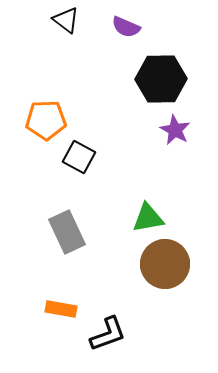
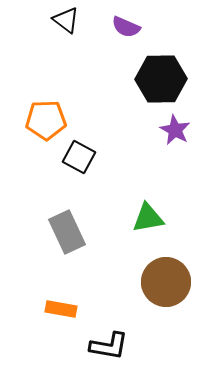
brown circle: moved 1 px right, 18 px down
black L-shape: moved 1 px right, 12 px down; rotated 30 degrees clockwise
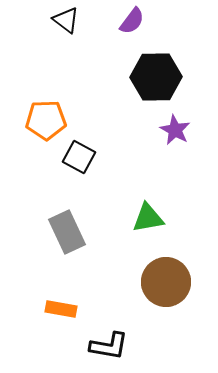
purple semicircle: moved 6 px right, 6 px up; rotated 76 degrees counterclockwise
black hexagon: moved 5 px left, 2 px up
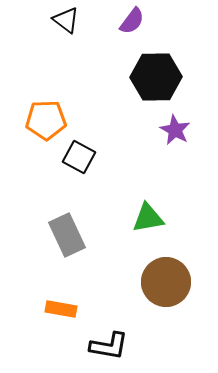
gray rectangle: moved 3 px down
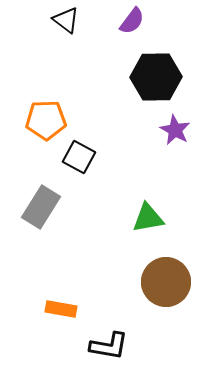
gray rectangle: moved 26 px left, 28 px up; rotated 57 degrees clockwise
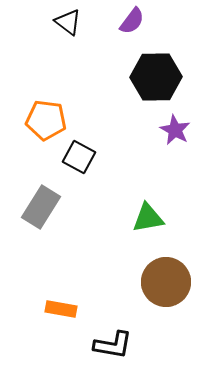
black triangle: moved 2 px right, 2 px down
orange pentagon: rotated 9 degrees clockwise
black L-shape: moved 4 px right, 1 px up
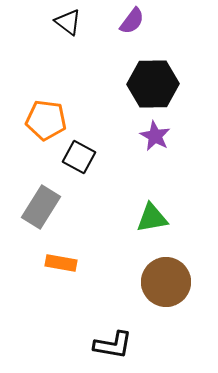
black hexagon: moved 3 px left, 7 px down
purple star: moved 20 px left, 6 px down
green triangle: moved 4 px right
orange rectangle: moved 46 px up
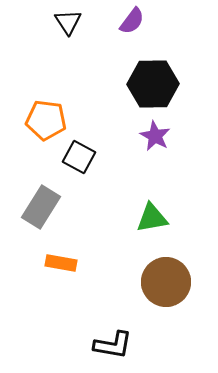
black triangle: rotated 20 degrees clockwise
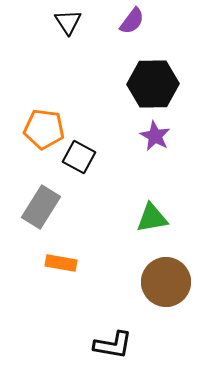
orange pentagon: moved 2 px left, 9 px down
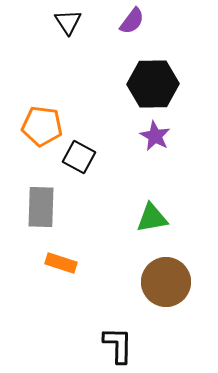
orange pentagon: moved 2 px left, 3 px up
gray rectangle: rotated 30 degrees counterclockwise
orange rectangle: rotated 8 degrees clockwise
black L-shape: moved 5 px right; rotated 99 degrees counterclockwise
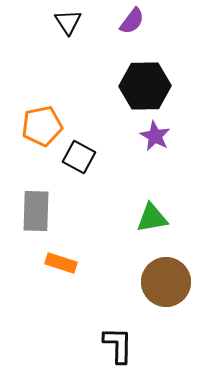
black hexagon: moved 8 px left, 2 px down
orange pentagon: rotated 18 degrees counterclockwise
gray rectangle: moved 5 px left, 4 px down
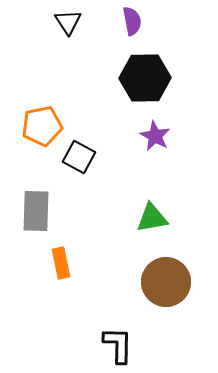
purple semicircle: rotated 48 degrees counterclockwise
black hexagon: moved 8 px up
orange rectangle: rotated 60 degrees clockwise
